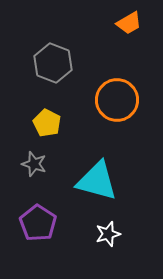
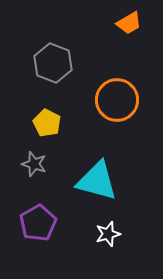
purple pentagon: rotated 9 degrees clockwise
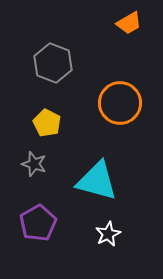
orange circle: moved 3 px right, 3 px down
white star: rotated 10 degrees counterclockwise
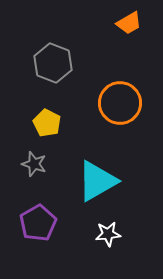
cyan triangle: rotated 45 degrees counterclockwise
white star: rotated 20 degrees clockwise
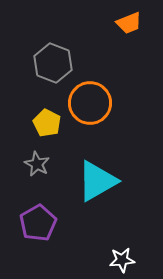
orange trapezoid: rotated 8 degrees clockwise
orange circle: moved 30 px left
gray star: moved 3 px right; rotated 10 degrees clockwise
white star: moved 14 px right, 26 px down
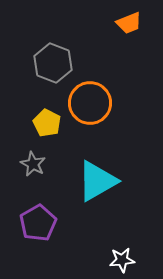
gray star: moved 4 px left
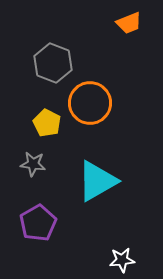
gray star: rotated 20 degrees counterclockwise
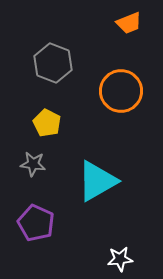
orange circle: moved 31 px right, 12 px up
purple pentagon: moved 2 px left; rotated 18 degrees counterclockwise
white star: moved 2 px left, 1 px up
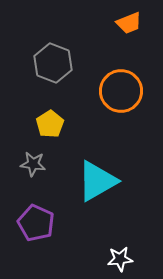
yellow pentagon: moved 3 px right, 1 px down; rotated 12 degrees clockwise
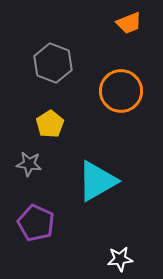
gray star: moved 4 px left
